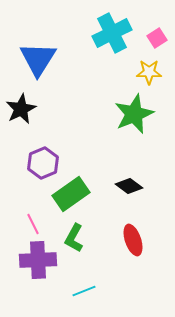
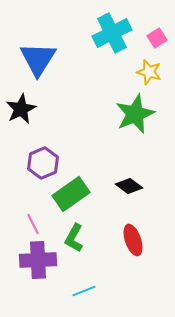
yellow star: rotated 15 degrees clockwise
green star: moved 1 px right
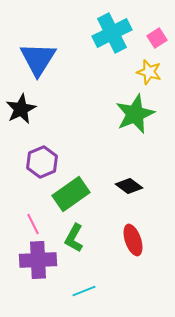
purple hexagon: moved 1 px left, 1 px up
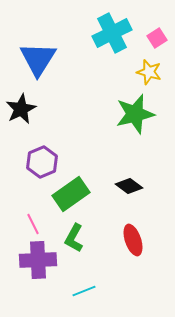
green star: rotated 9 degrees clockwise
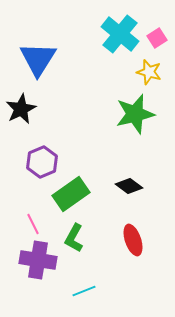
cyan cross: moved 8 px right, 1 px down; rotated 24 degrees counterclockwise
purple cross: rotated 12 degrees clockwise
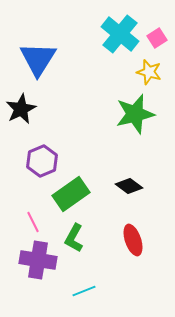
purple hexagon: moved 1 px up
pink line: moved 2 px up
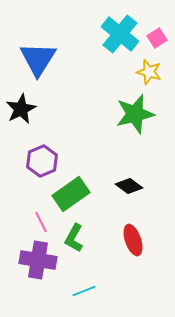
pink line: moved 8 px right
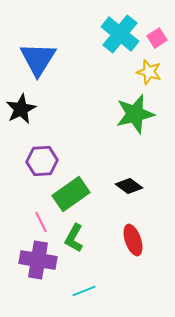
purple hexagon: rotated 20 degrees clockwise
